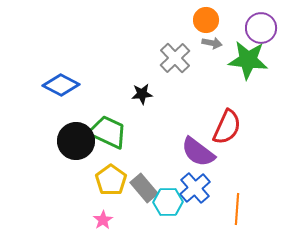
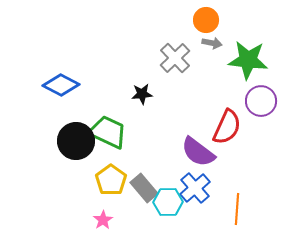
purple circle: moved 73 px down
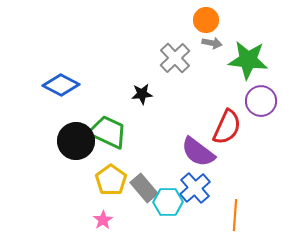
orange line: moved 2 px left, 6 px down
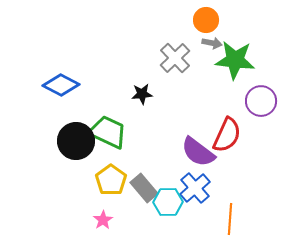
green star: moved 13 px left
red semicircle: moved 8 px down
orange line: moved 5 px left, 4 px down
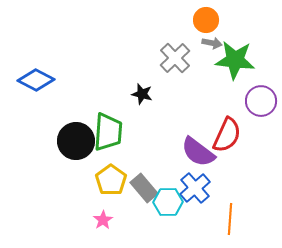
blue diamond: moved 25 px left, 5 px up
black star: rotated 20 degrees clockwise
green trapezoid: rotated 69 degrees clockwise
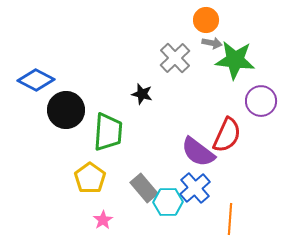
black circle: moved 10 px left, 31 px up
yellow pentagon: moved 21 px left, 2 px up
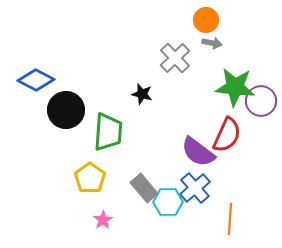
green star: moved 27 px down
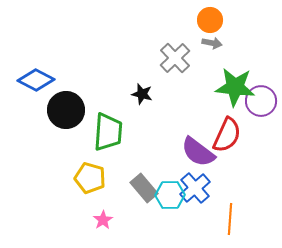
orange circle: moved 4 px right
yellow pentagon: rotated 20 degrees counterclockwise
cyan hexagon: moved 2 px right, 7 px up
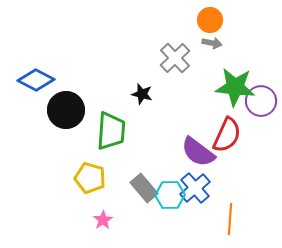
green trapezoid: moved 3 px right, 1 px up
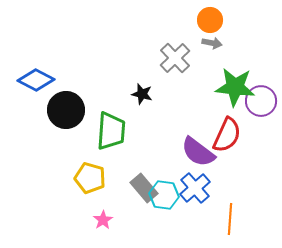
cyan hexagon: moved 6 px left; rotated 8 degrees clockwise
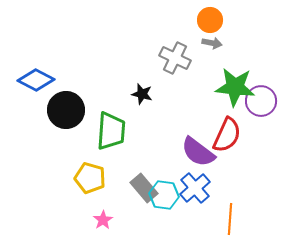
gray cross: rotated 20 degrees counterclockwise
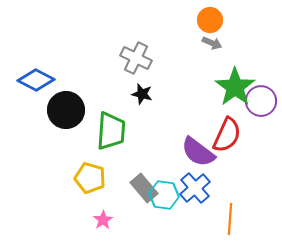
gray arrow: rotated 12 degrees clockwise
gray cross: moved 39 px left
green star: rotated 30 degrees clockwise
